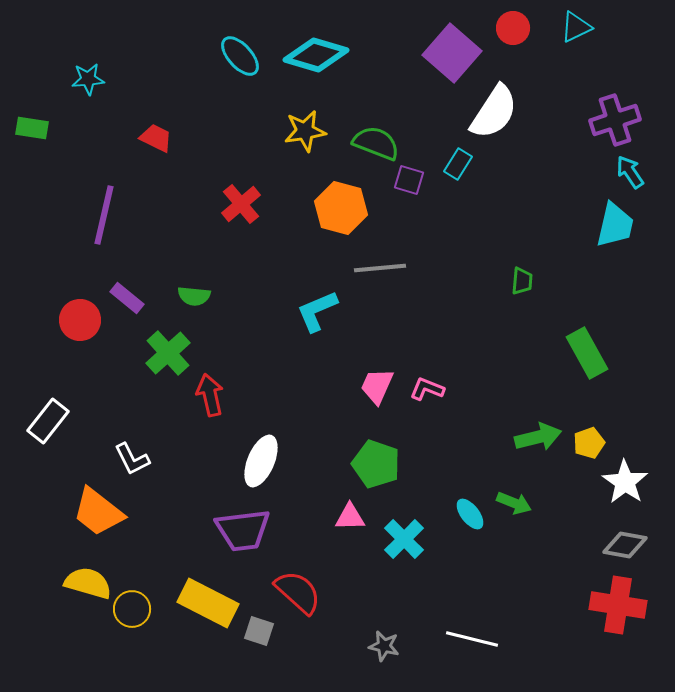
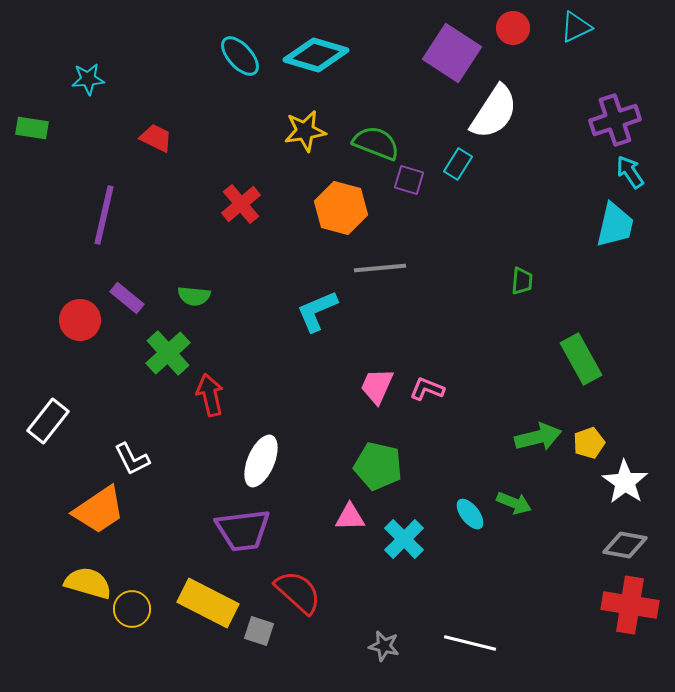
purple square at (452, 53): rotated 8 degrees counterclockwise
green rectangle at (587, 353): moved 6 px left, 6 px down
green pentagon at (376, 464): moved 2 px right, 2 px down; rotated 6 degrees counterclockwise
orange trapezoid at (98, 512): moved 1 px right, 2 px up; rotated 72 degrees counterclockwise
red cross at (618, 605): moved 12 px right
white line at (472, 639): moved 2 px left, 4 px down
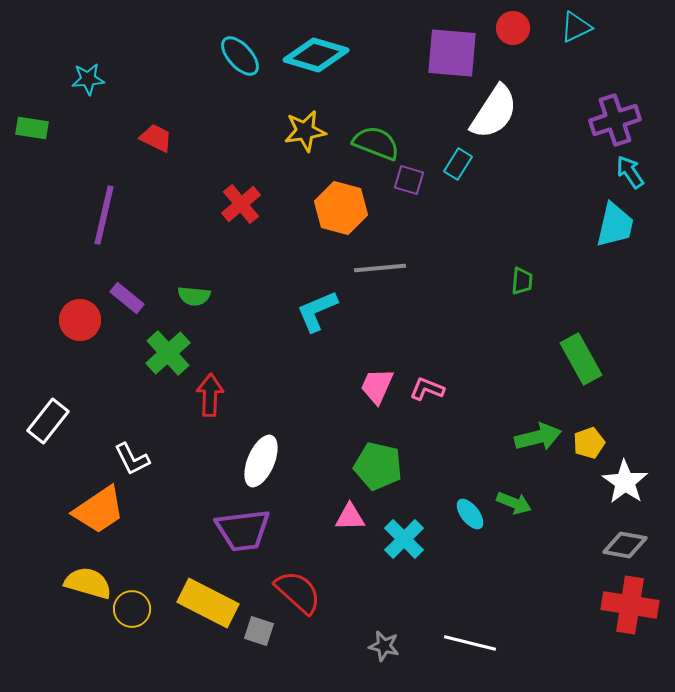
purple square at (452, 53): rotated 28 degrees counterclockwise
red arrow at (210, 395): rotated 15 degrees clockwise
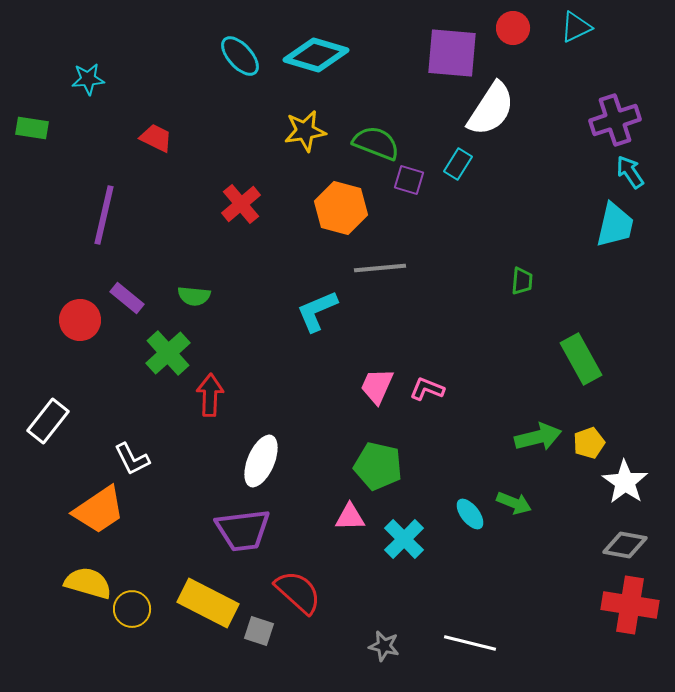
white semicircle at (494, 112): moved 3 px left, 3 px up
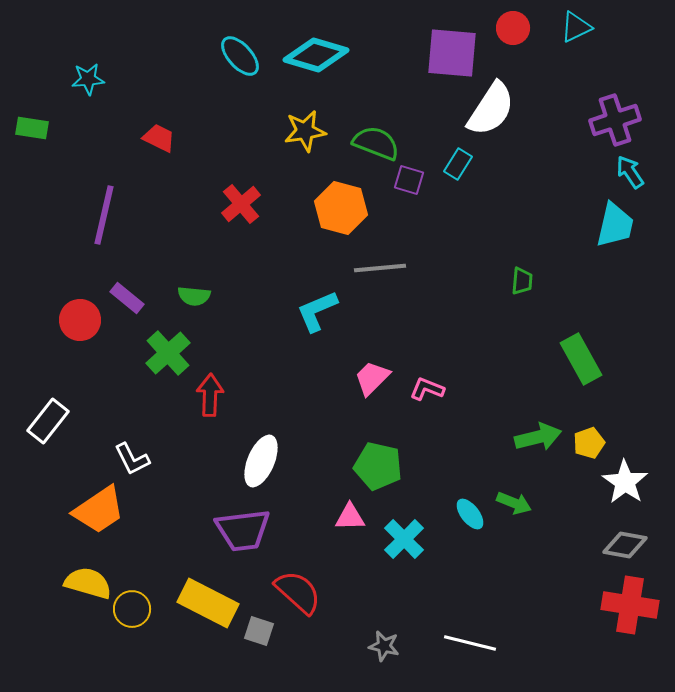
red trapezoid at (156, 138): moved 3 px right
pink trapezoid at (377, 386): moved 5 px left, 8 px up; rotated 21 degrees clockwise
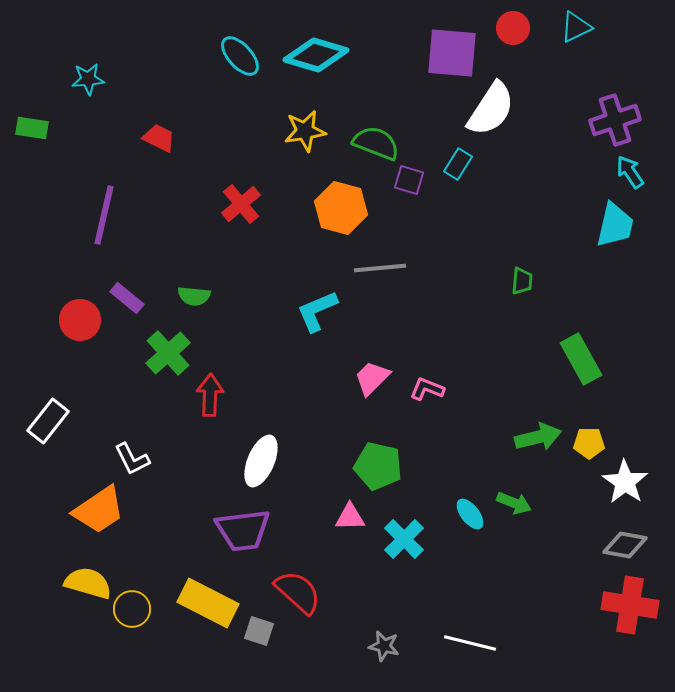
yellow pentagon at (589, 443): rotated 20 degrees clockwise
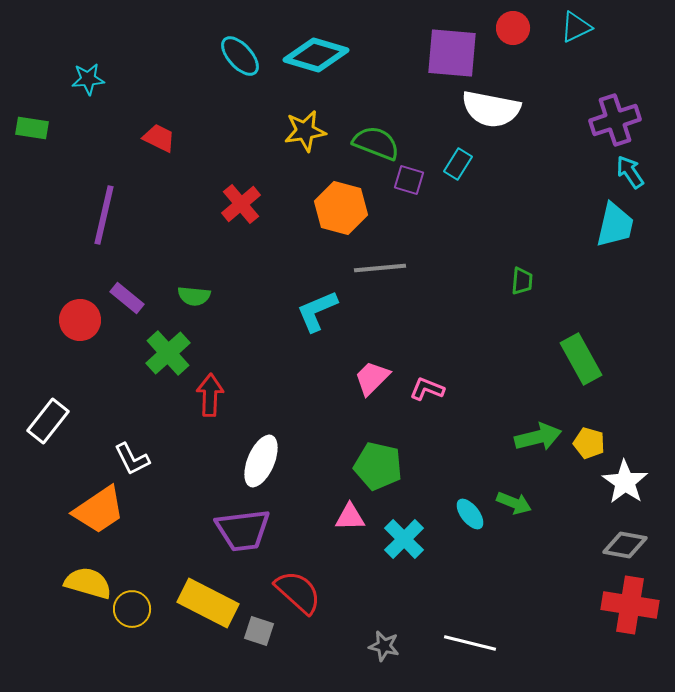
white semicircle at (491, 109): rotated 68 degrees clockwise
yellow pentagon at (589, 443): rotated 16 degrees clockwise
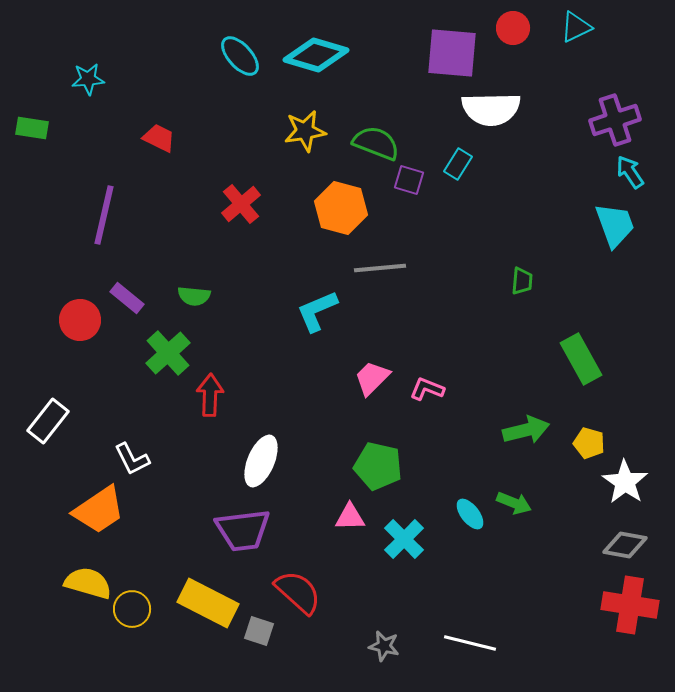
white semicircle at (491, 109): rotated 12 degrees counterclockwise
cyan trapezoid at (615, 225): rotated 33 degrees counterclockwise
green arrow at (538, 437): moved 12 px left, 7 px up
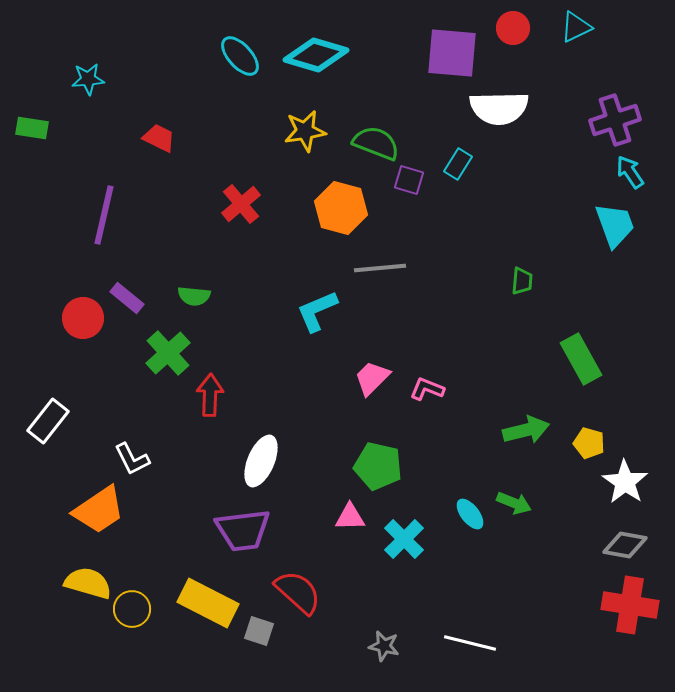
white semicircle at (491, 109): moved 8 px right, 1 px up
red circle at (80, 320): moved 3 px right, 2 px up
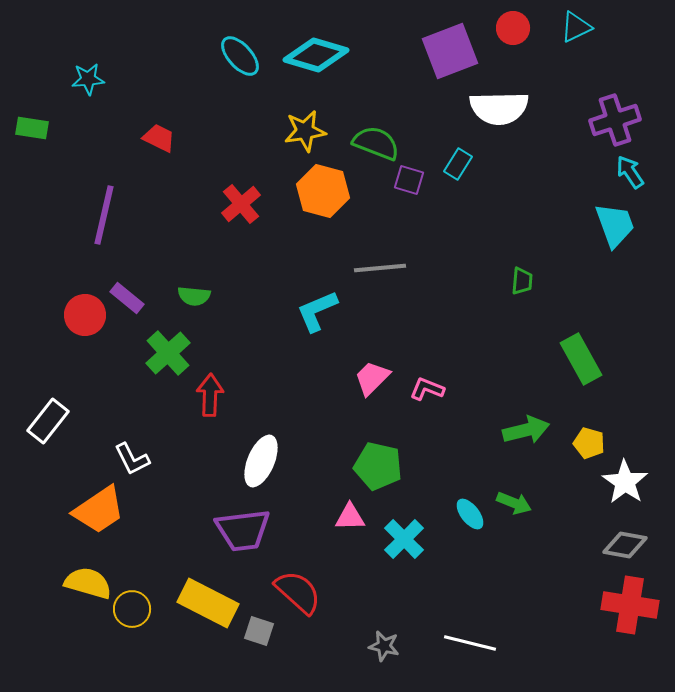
purple square at (452, 53): moved 2 px left, 2 px up; rotated 26 degrees counterclockwise
orange hexagon at (341, 208): moved 18 px left, 17 px up
red circle at (83, 318): moved 2 px right, 3 px up
